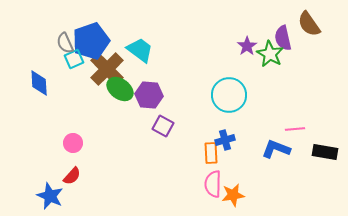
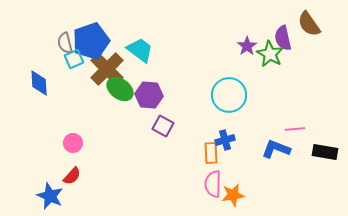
gray semicircle: rotated 10 degrees clockwise
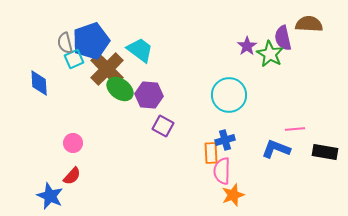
brown semicircle: rotated 128 degrees clockwise
pink semicircle: moved 9 px right, 13 px up
orange star: rotated 10 degrees counterclockwise
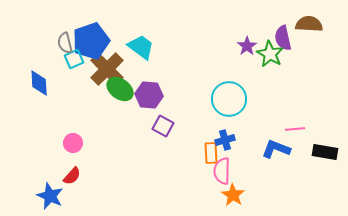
cyan trapezoid: moved 1 px right, 3 px up
cyan circle: moved 4 px down
orange star: rotated 20 degrees counterclockwise
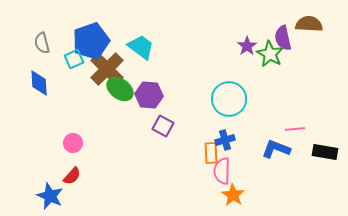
gray semicircle: moved 23 px left
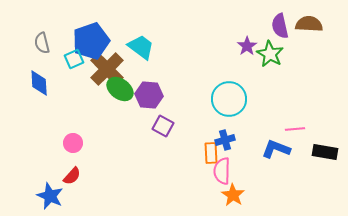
purple semicircle: moved 3 px left, 12 px up
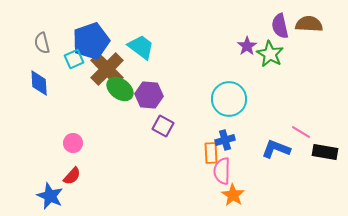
pink line: moved 6 px right, 3 px down; rotated 36 degrees clockwise
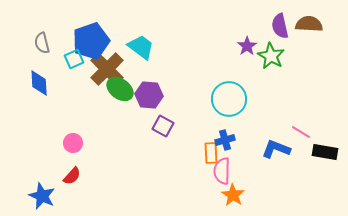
green star: moved 1 px right, 2 px down
blue star: moved 8 px left
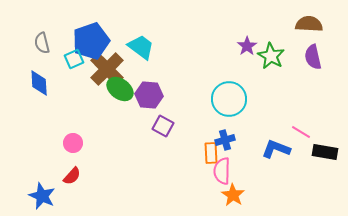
purple semicircle: moved 33 px right, 31 px down
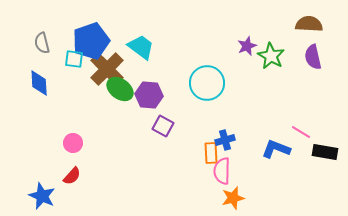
purple star: rotated 12 degrees clockwise
cyan square: rotated 30 degrees clockwise
cyan circle: moved 22 px left, 16 px up
orange star: moved 3 px down; rotated 25 degrees clockwise
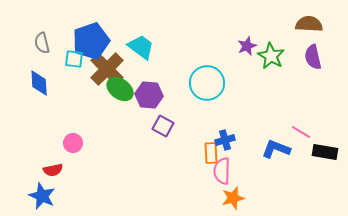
red semicircle: moved 19 px left, 6 px up; rotated 36 degrees clockwise
